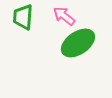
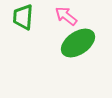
pink arrow: moved 2 px right
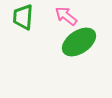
green ellipse: moved 1 px right, 1 px up
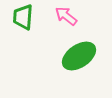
green ellipse: moved 14 px down
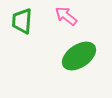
green trapezoid: moved 1 px left, 4 px down
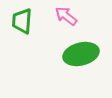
green ellipse: moved 2 px right, 2 px up; rotated 20 degrees clockwise
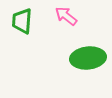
green ellipse: moved 7 px right, 4 px down; rotated 8 degrees clockwise
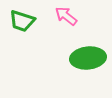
green trapezoid: rotated 76 degrees counterclockwise
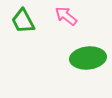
green trapezoid: moved 1 px right; rotated 44 degrees clockwise
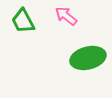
green ellipse: rotated 8 degrees counterclockwise
